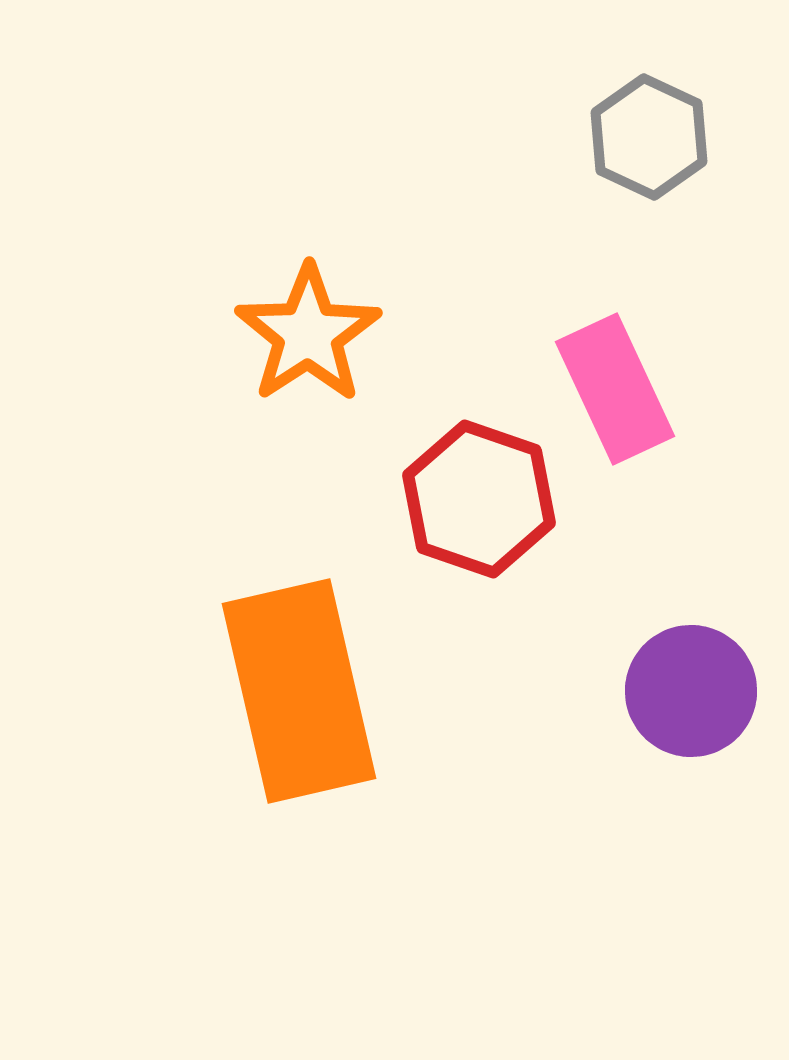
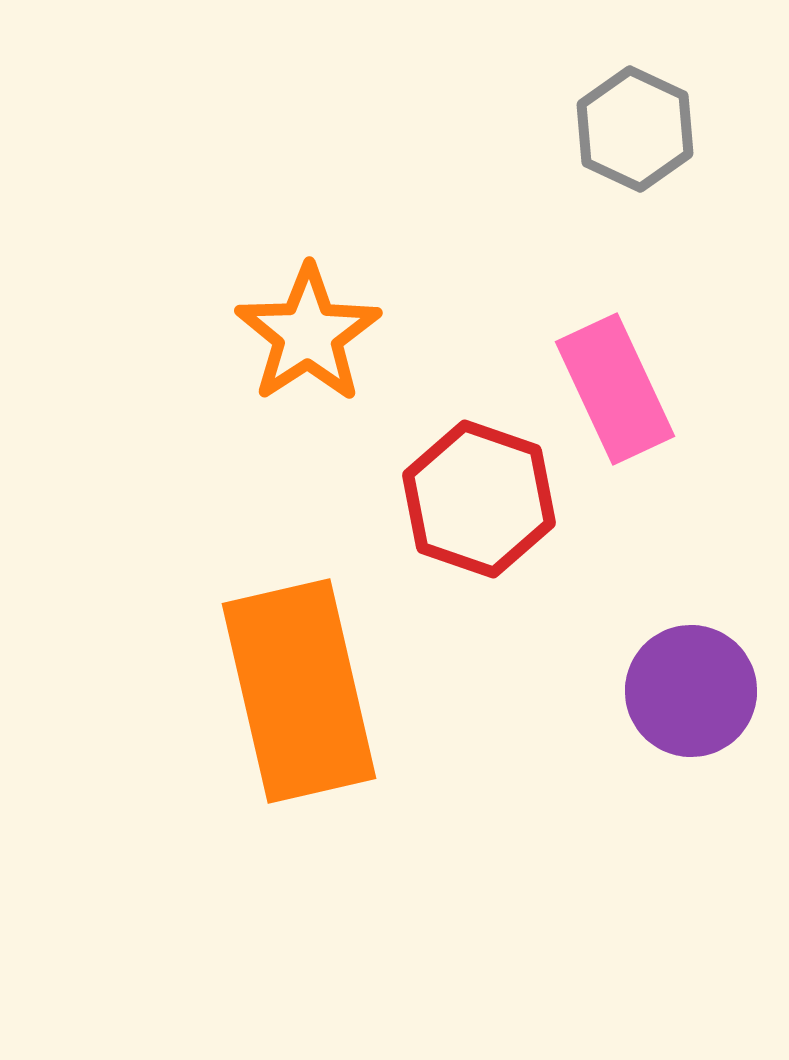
gray hexagon: moved 14 px left, 8 px up
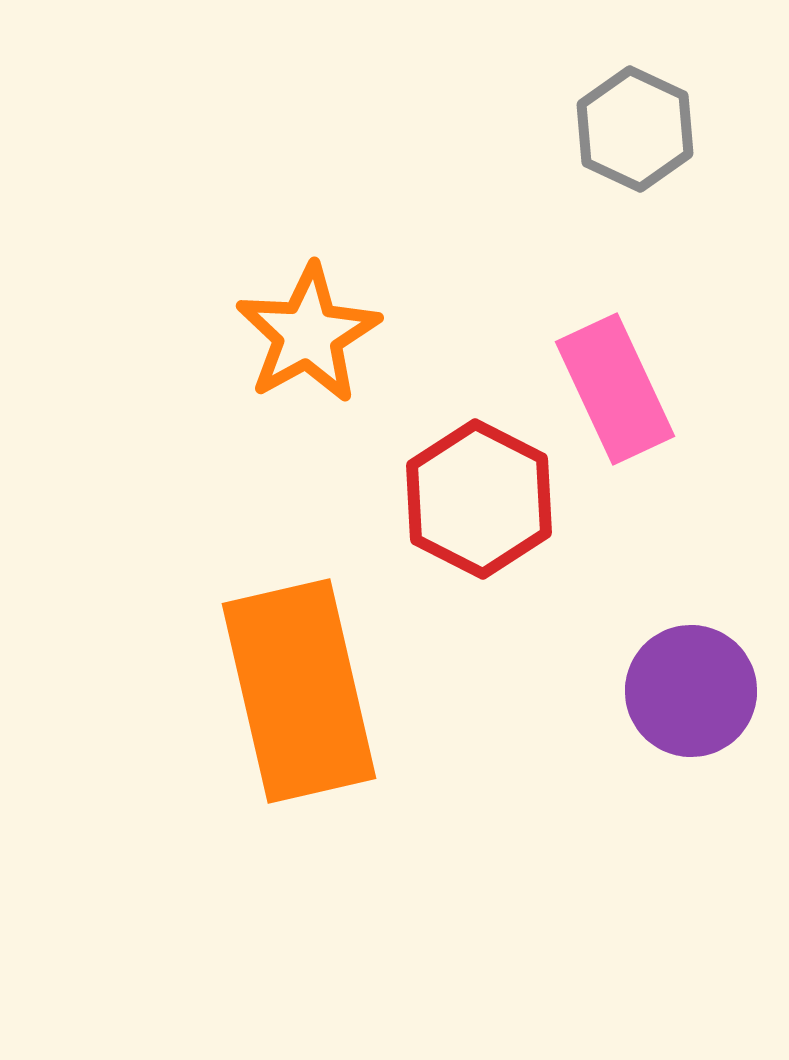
orange star: rotated 4 degrees clockwise
red hexagon: rotated 8 degrees clockwise
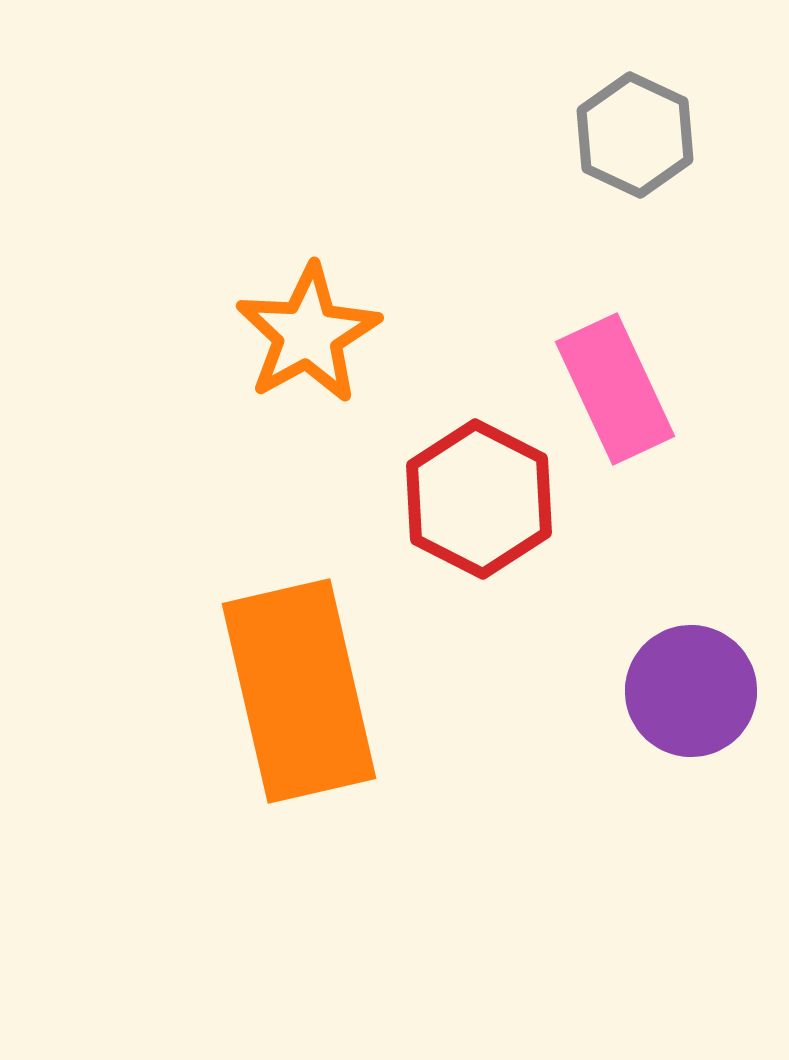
gray hexagon: moved 6 px down
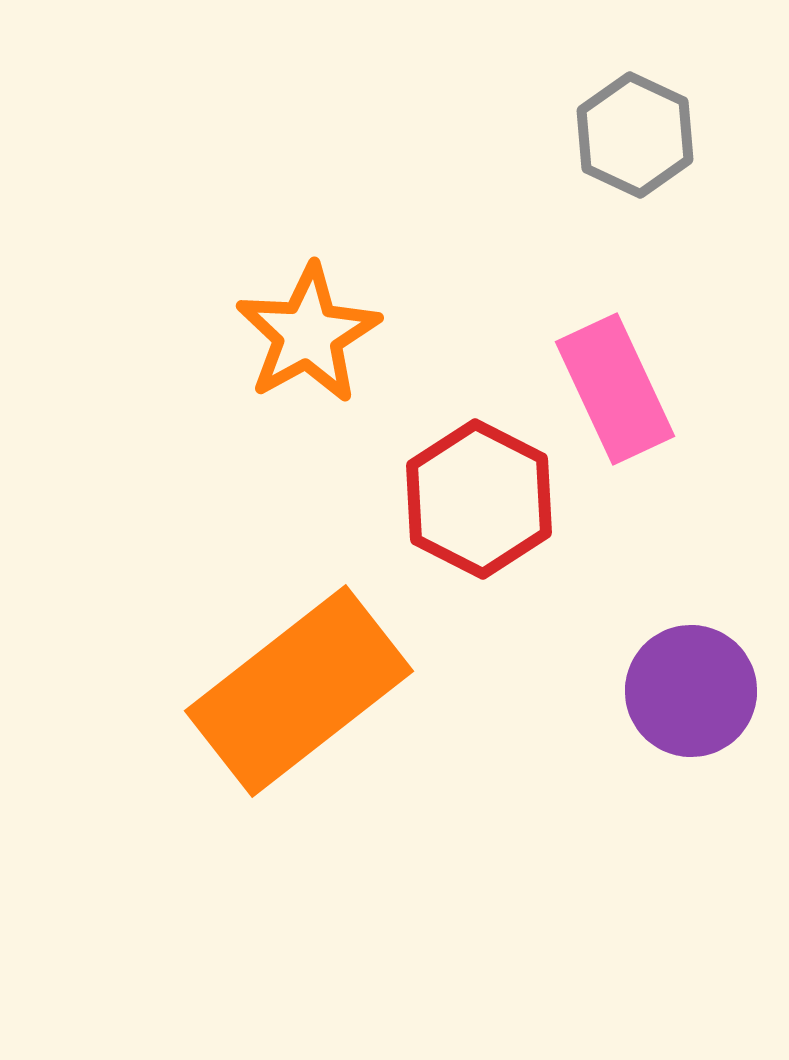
orange rectangle: rotated 65 degrees clockwise
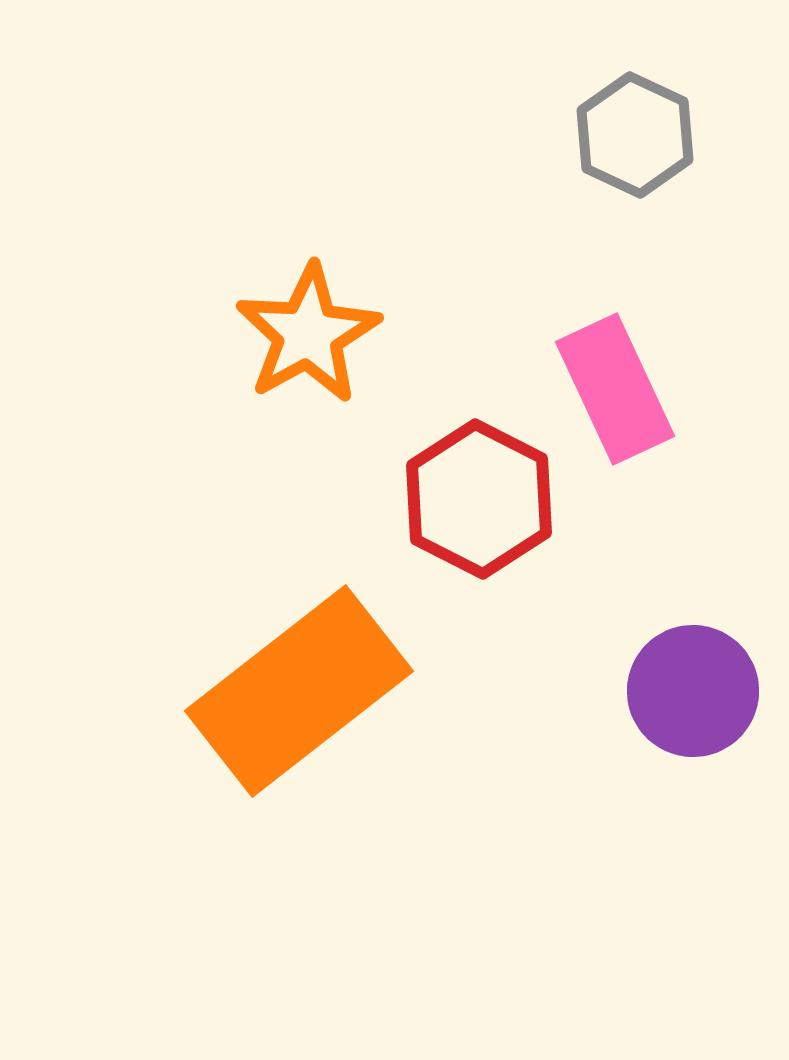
purple circle: moved 2 px right
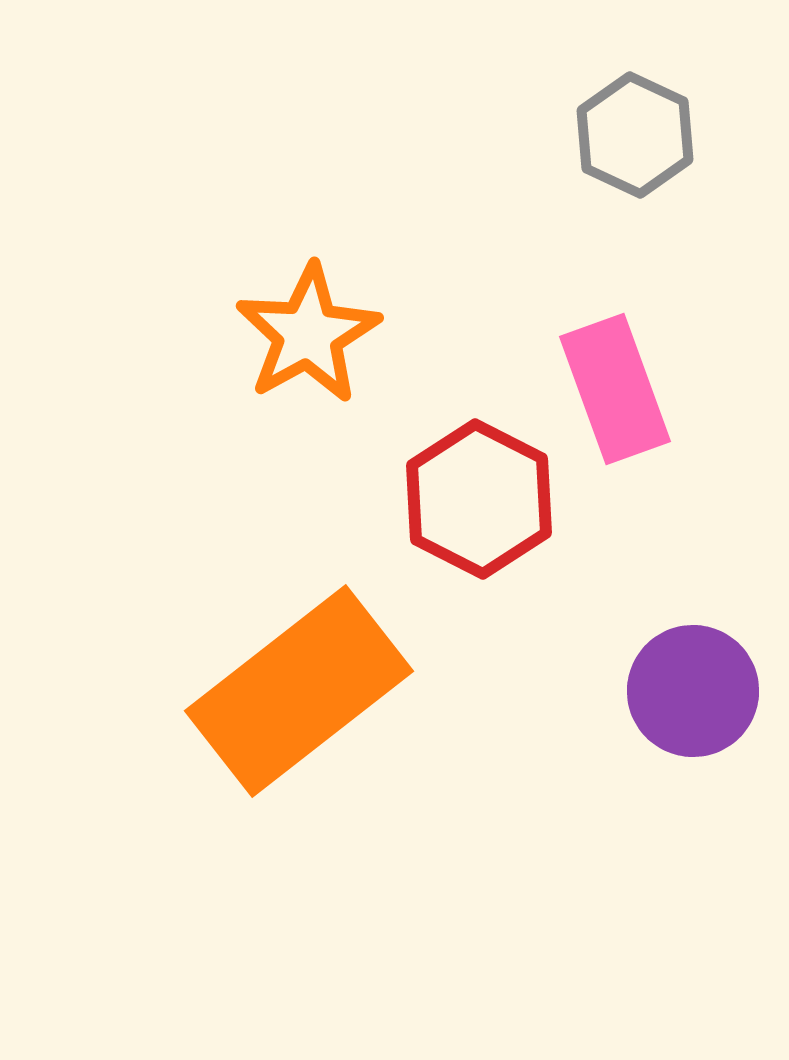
pink rectangle: rotated 5 degrees clockwise
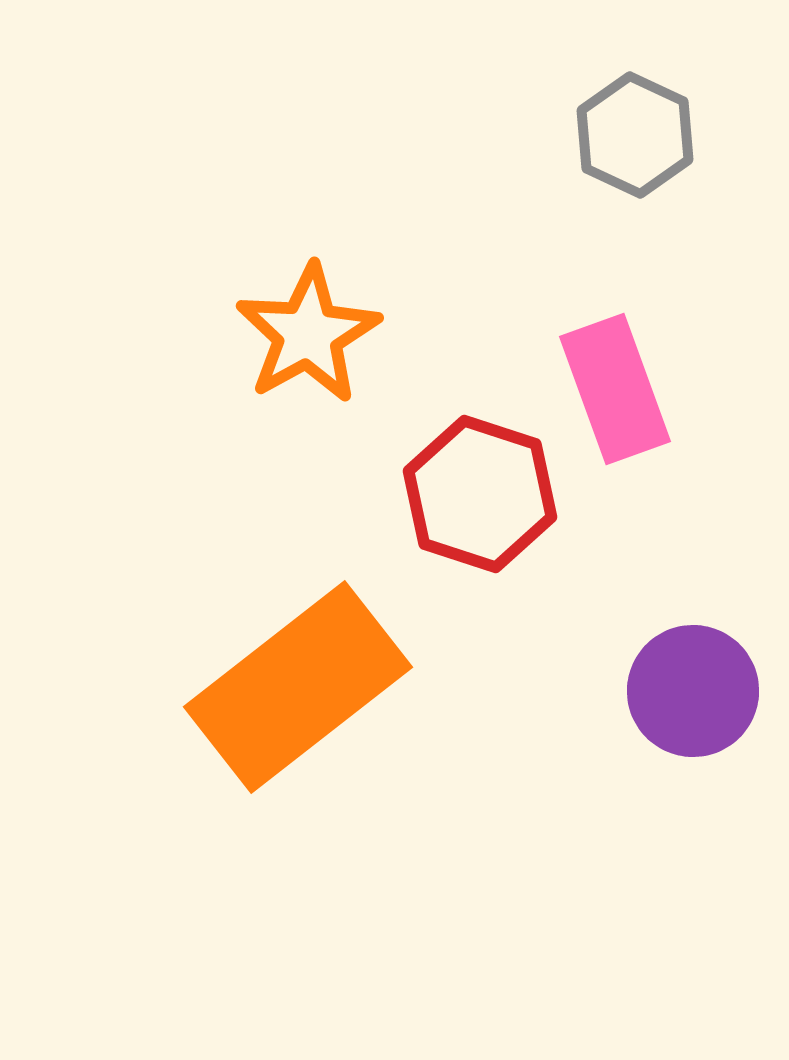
red hexagon: moved 1 px right, 5 px up; rotated 9 degrees counterclockwise
orange rectangle: moved 1 px left, 4 px up
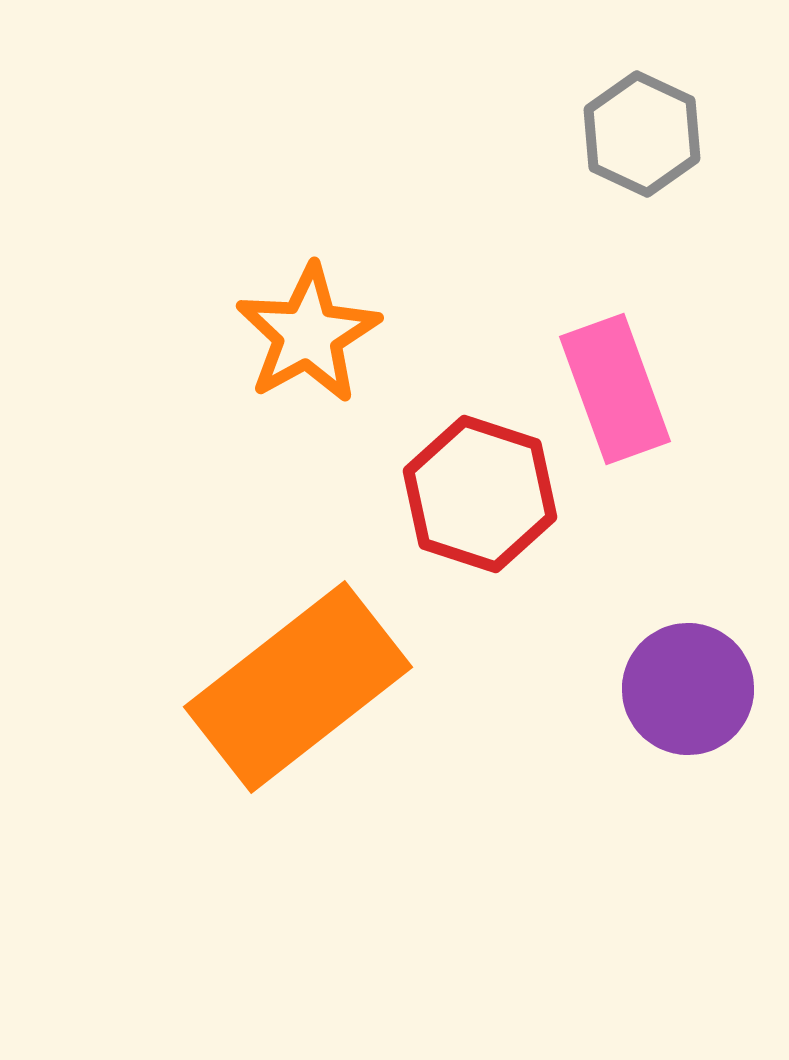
gray hexagon: moved 7 px right, 1 px up
purple circle: moved 5 px left, 2 px up
